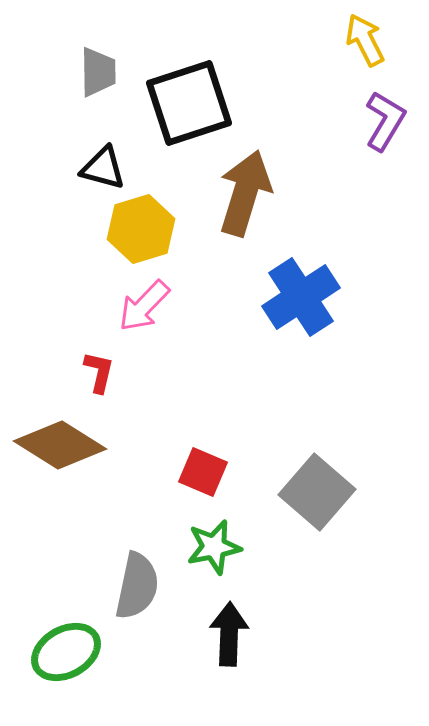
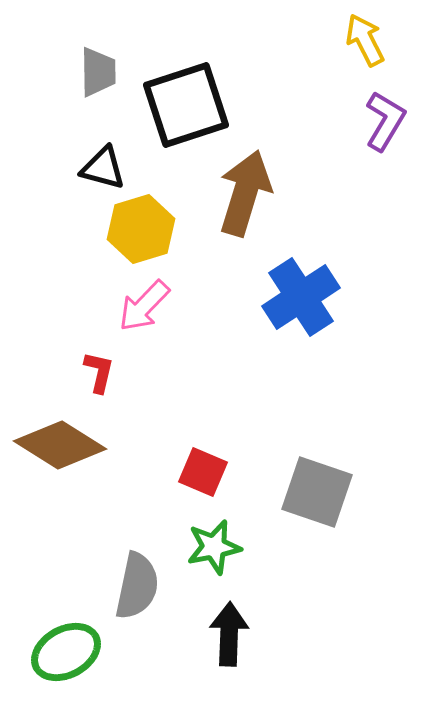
black square: moved 3 px left, 2 px down
gray square: rotated 22 degrees counterclockwise
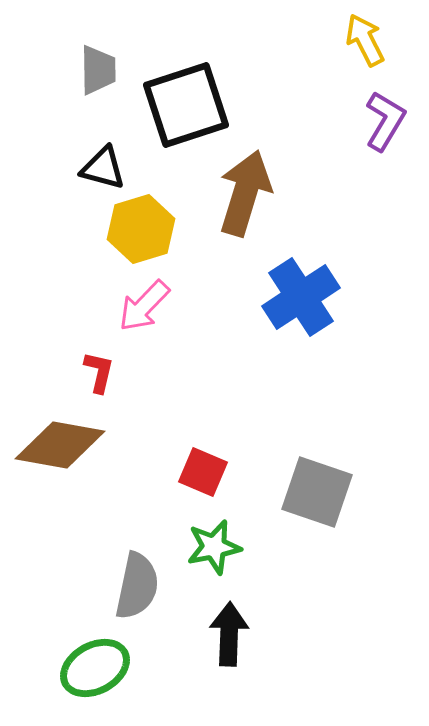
gray trapezoid: moved 2 px up
brown diamond: rotated 22 degrees counterclockwise
green ellipse: moved 29 px right, 16 px down
